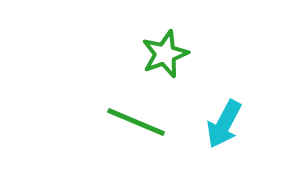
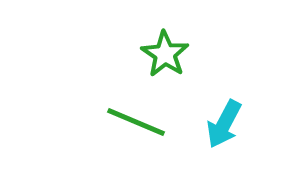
green star: rotated 18 degrees counterclockwise
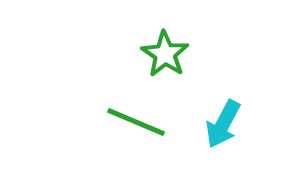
cyan arrow: moved 1 px left
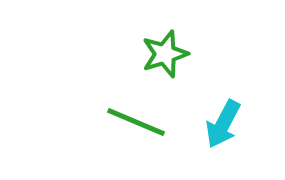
green star: rotated 21 degrees clockwise
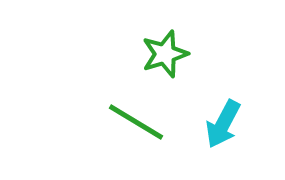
green line: rotated 8 degrees clockwise
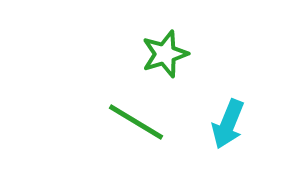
cyan arrow: moved 5 px right; rotated 6 degrees counterclockwise
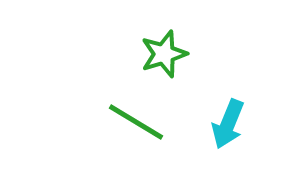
green star: moved 1 px left
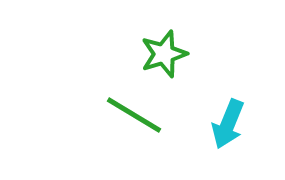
green line: moved 2 px left, 7 px up
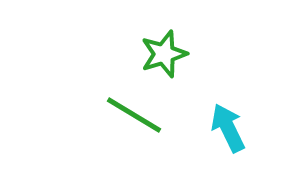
cyan arrow: moved 4 px down; rotated 132 degrees clockwise
